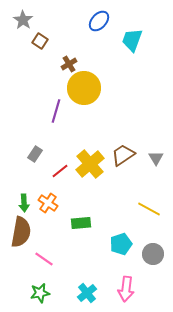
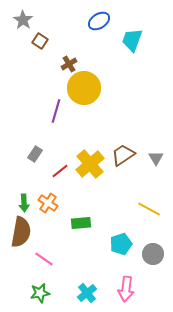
blue ellipse: rotated 15 degrees clockwise
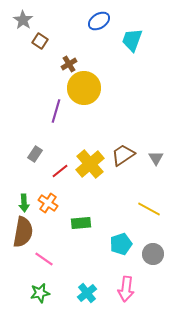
brown semicircle: moved 2 px right
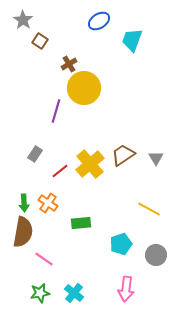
gray circle: moved 3 px right, 1 px down
cyan cross: moved 13 px left; rotated 12 degrees counterclockwise
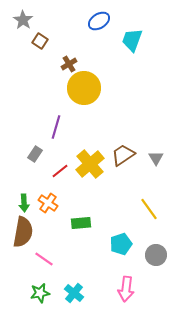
purple line: moved 16 px down
yellow line: rotated 25 degrees clockwise
